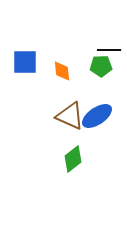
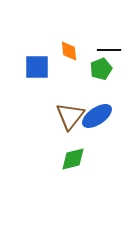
blue square: moved 12 px right, 5 px down
green pentagon: moved 3 px down; rotated 20 degrees counterclockwise
orange diamond: moved 7 px right, 20 px up
brown triangle: rotated 44 degrees clockwise
green diamond: rotated 24 degrees clockwise
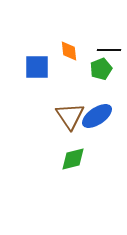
brown triangle: rotated 12 degrees counterclockwise
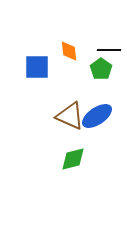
green pentagon: rotated 15 degrees counterclockwise
brown triangle: rotated 32 degrees counterclockwise
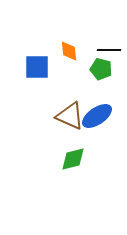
green pentagon: rotated 20 degrees counterclockwise
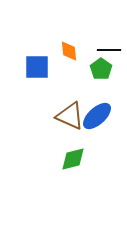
green pentagon: rotated 20 degrees clockwise
blue ellipse: rotated 8 degrees counterclockwise
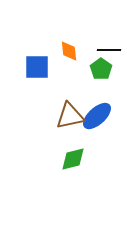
brown triangle: rotated 36 degrees counterclockwise
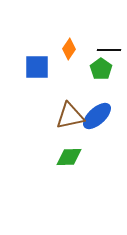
orange diamond: moved 2 px up; rotated 40 degrees clockwise
green diamond: moved 4 px left, 2 px up; rotated 12 degrees clockwise
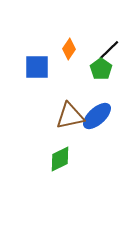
black line: rotated 45 degrees counterclockwise
green diamond: moved 9 px left, 2 px down; rotated 24 degrees counterclockwise
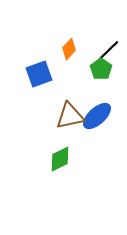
orange diamond: rotated 10 degrees clockwise
blue square: moved 2 px right, 7 px down; rotated 20 degrees counterclockwise
